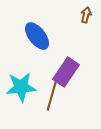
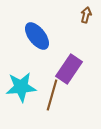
purple rectangle: moved 3 px right, 3 px up
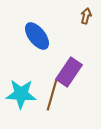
brown arrow: moved 1 px down
purple rectangle: moved 3 px down
cyan star: moved 7 px down; rotated 8 degrees clockwise
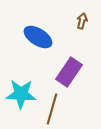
brown arrow: moved 4 px left, 5 px down
blue ellipse: moved 1 px right, 1 px down; rotated 20 degrees counterclockwise
brown line: moved 14 px down
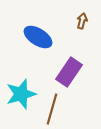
cyan star: rotated 20 degrees counterclockwise
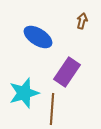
purple rectangle: moved 2 px left
cyan star: moved 3 px right, 1 px up
brown line: rotated 12 degrees counterclockwise
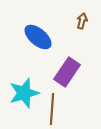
blue ellipse: rotated 8 degrees clockwise
